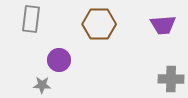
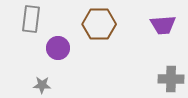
purple circle: moved 1 px left, 12 px up
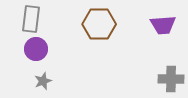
purple circle: moved 22 px left, 1 px down
gray star: moved 1 px right, 4 px up; rotated 24 degrees counterclockwise
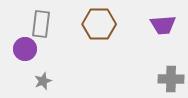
gray rectangle: moved 10 px right, 5 px down
purple circle: moved 11 px left
